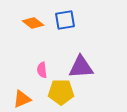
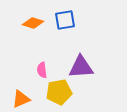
orange diamond: rotated 20 degrees counterclockwise
yellow pentagon: moved 2 px left; rotated 10 degrees counterclockwise
orange triangle: moved 1 px left
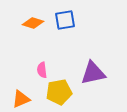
purple triangle: moved 12 px right, 6 px down; rotated 8 degrees counterclockwise
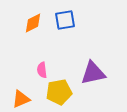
orange diamond: rotated 45 degrees counterclockwise
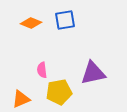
orange diamond: moved 2 px left; rotated 50 degrees clockwise
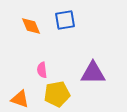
orange diamond: moved 3 px down; rotated 45 degrees clockwise
purple triangle: rotated 12 degrees clockwise
yellow pentagon: moved 2 px left, 2 px down
orange triangle: moved 1 px left; rotated 42 degrees clockwise
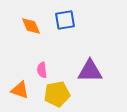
purple triangle: moved 3 px left, 2 px up
orange triangle: moved 9 px up
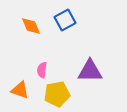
blue square: rotated 20 degrees counterclockwise
pink semicircle: rotated 14 degrees clockwise
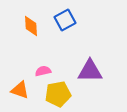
orange diamond: rotated 20 degrees clockwise
pink semicircle: moved 1 px right, 1 px down; rotated 70 degrees clockwise
yellow pentagon: moved 1 px right
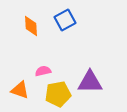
purple triangle: moved 11 px down
